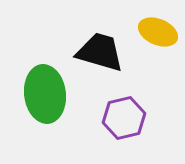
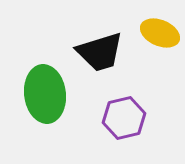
yellow ellipse: moved 2 px right, 1 px down
black trapezoid: rotated 147 degrees clockwise
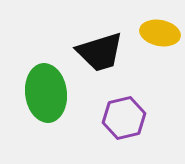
yellow ellipse: rotated 12 degrees counterclockwise
green ellipse: moved 1 px right, 1 px up
